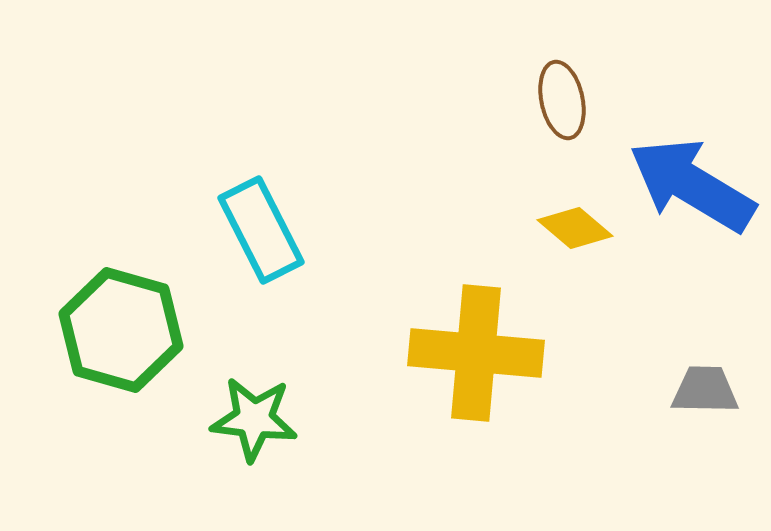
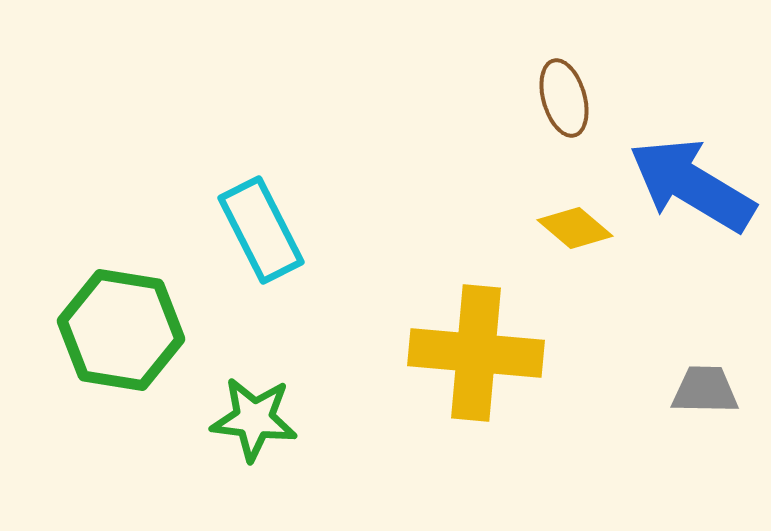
brown ellipse: moved 2 px right, 2 px up; rotated 4 degrees counterclockwise
green hexagon: rotated 7 degrees counterclockwise
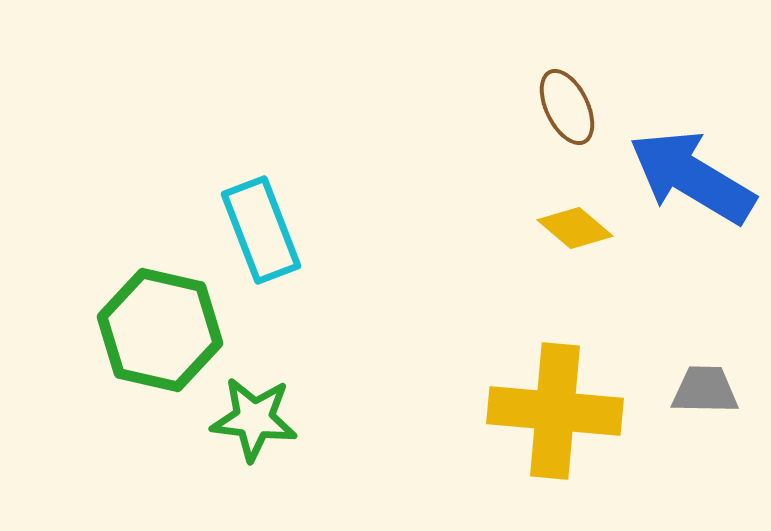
brown ellipse: moved 3 px right, 9 px down; rotated 10 degrees counterclockwise
blue arrow: moved 8 px up
cyan rectangle: rotated 6 degrees clockwise
green hexagon: moved 39 px right; rotated 4 degrees clockwise
yellow cross: moved 79 px right, 58 px down
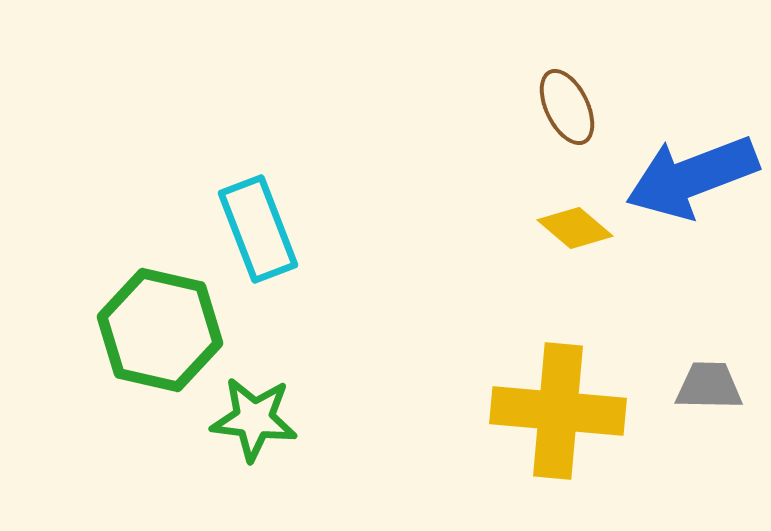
blue arrow: rotated 52 degrees counterclockwise
cyan rectangle: moved 3 px left, 1 px up
gray trapezoid: moved 4 px right, 4 px up
yellow cross: moved 3 px right
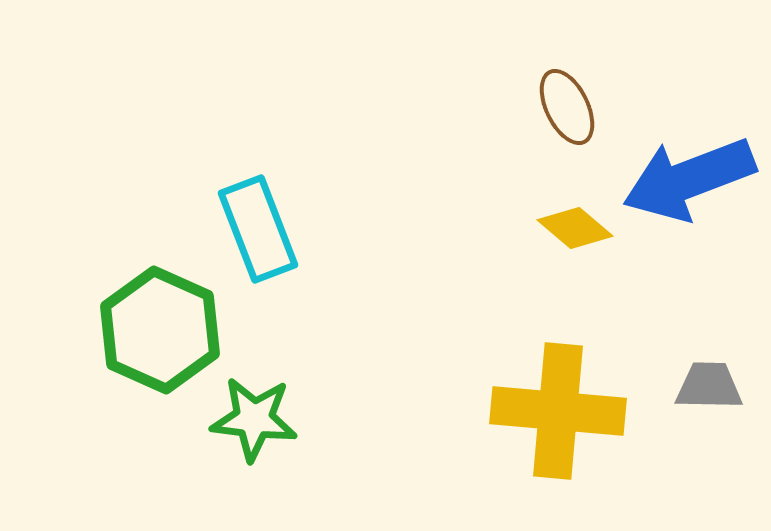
blue arrow: moved 3 px left, 2 px down
green hexagon: rotated 11 degrees clockwise
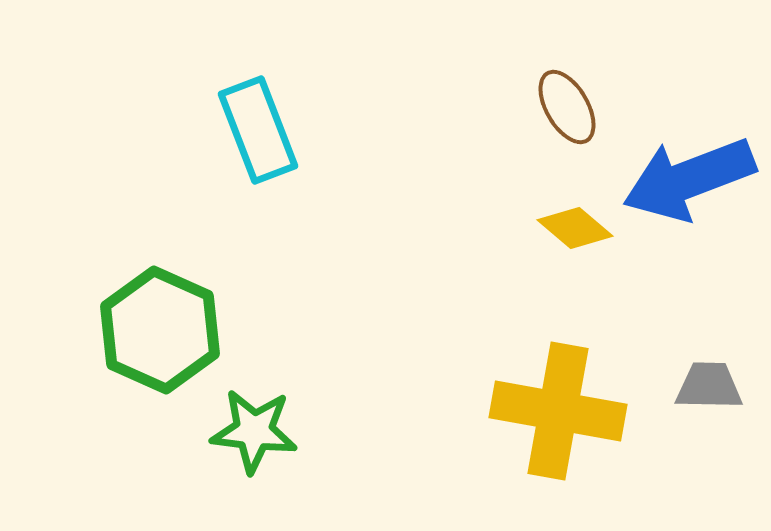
brown ellipse: rotated 4 degrees counterclockwise
cyan rectangle: moved 99 px up
yellow cross: rotated 5 degrees clockwise
green star: moved 12 px down
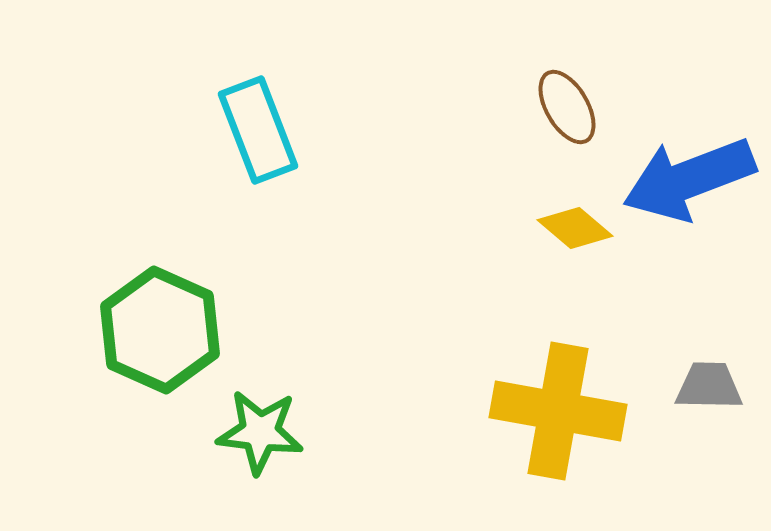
green star: moved 6 px right, 1 px down
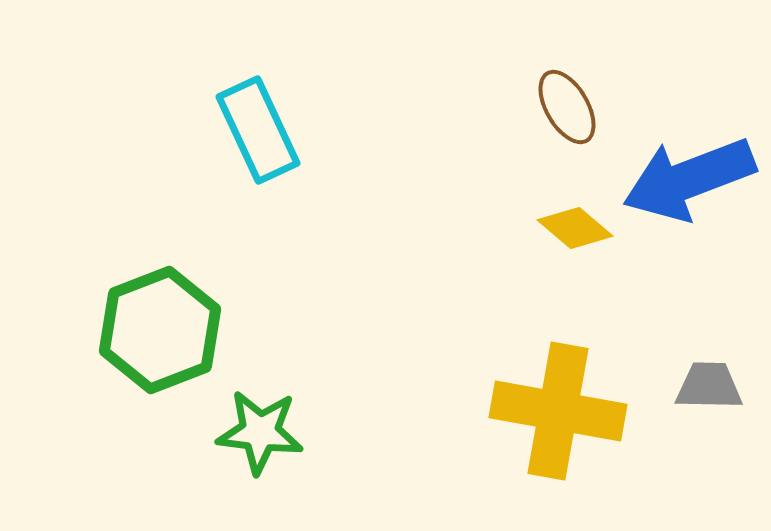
cyan rectangle: rotated 4 degrees counterclockwise
green hexagon: rotated 15 degrees clockwise
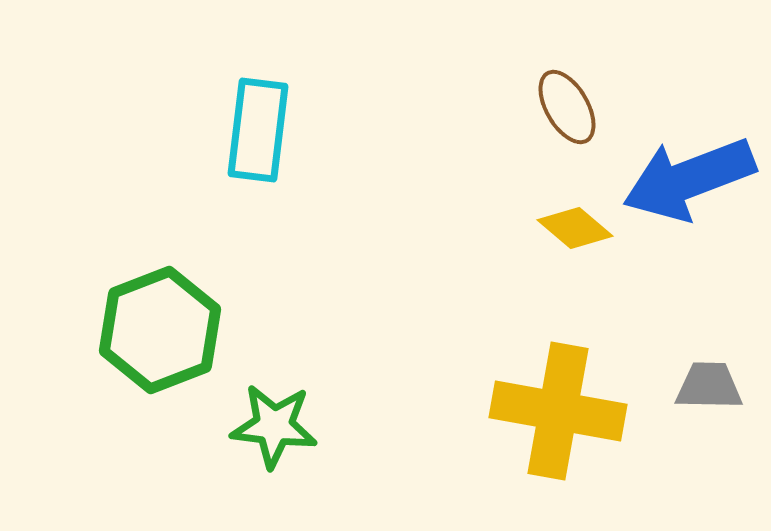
cyan rectangle: rotated 32 degrees clockwise
green star: moved 14 px right, 6 px up
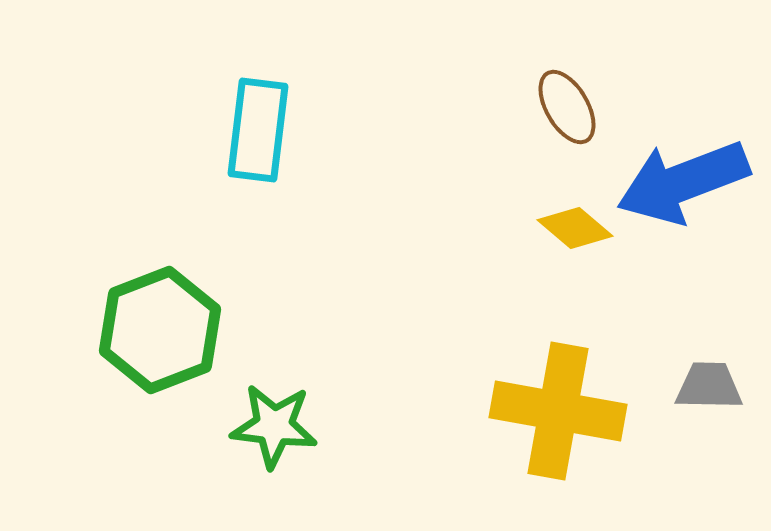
blue arrow: moved 6 px left, 3 px down
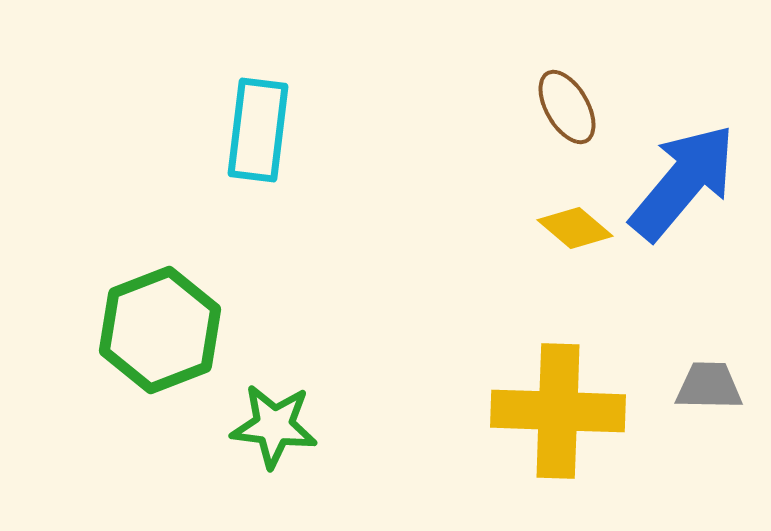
blue arrow: rotated 151 degrees clockwise
yellow cross: rotated 8 degrees counterclockwise
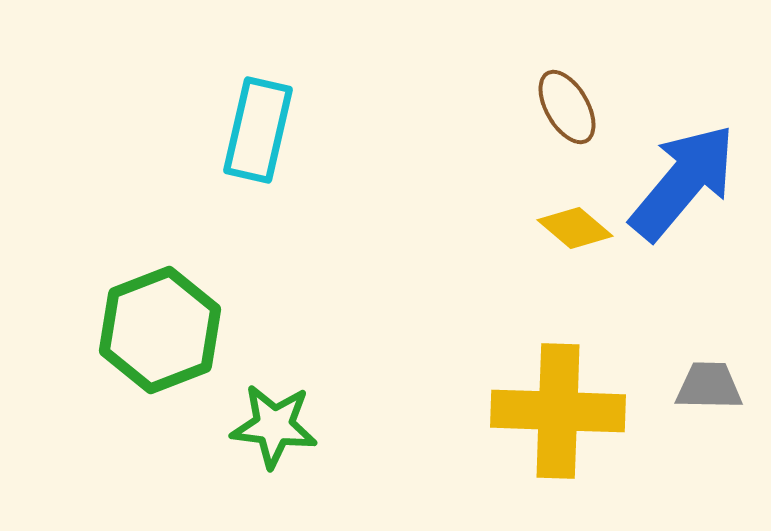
cyan rectangle: rotated 6 degrees clockwise
